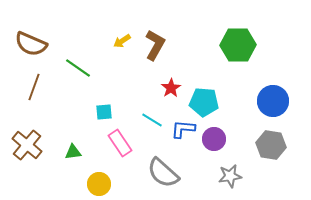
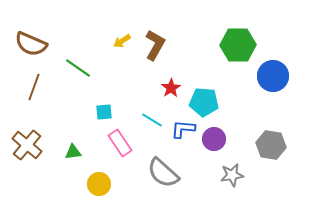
blue circle: moved 25 px up
gray star: moved 2 px right, 1 px up
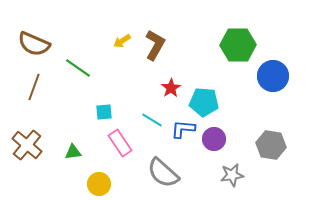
brown semicircle: moved 3 px right
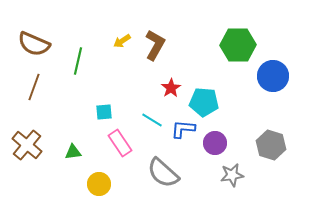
green line: moved 7 px up; rotated 68 degrees clockwise
purple circle: moved 1 px right, 4 px down
gray hexagon: rotated 8 degrees clockwise
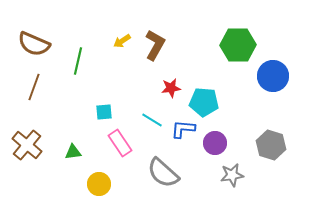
red star: rotated 24 degrees clockwise
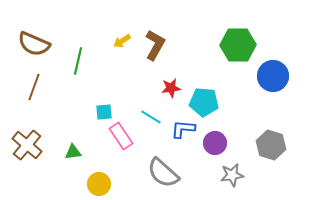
cyan line: moved 1 px left, 3 px up
pink rectangle: moved 1 px right, 7 px up
